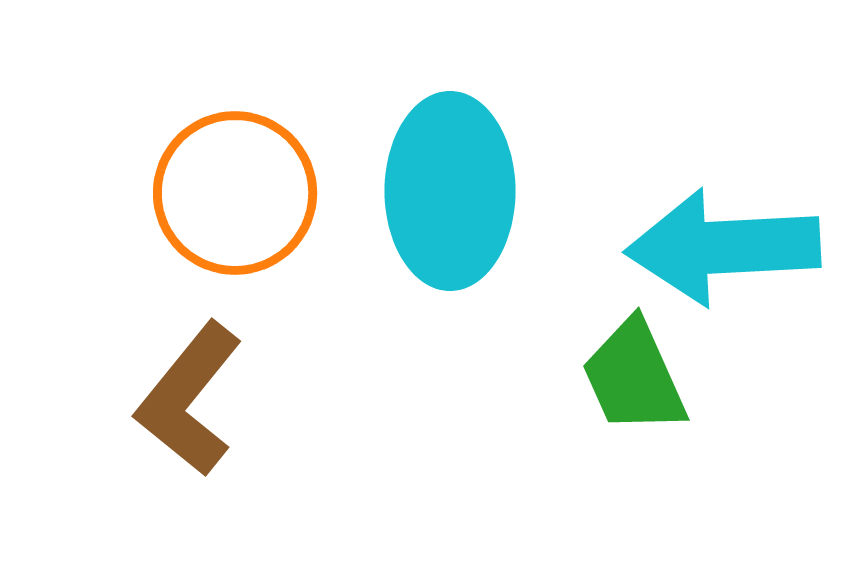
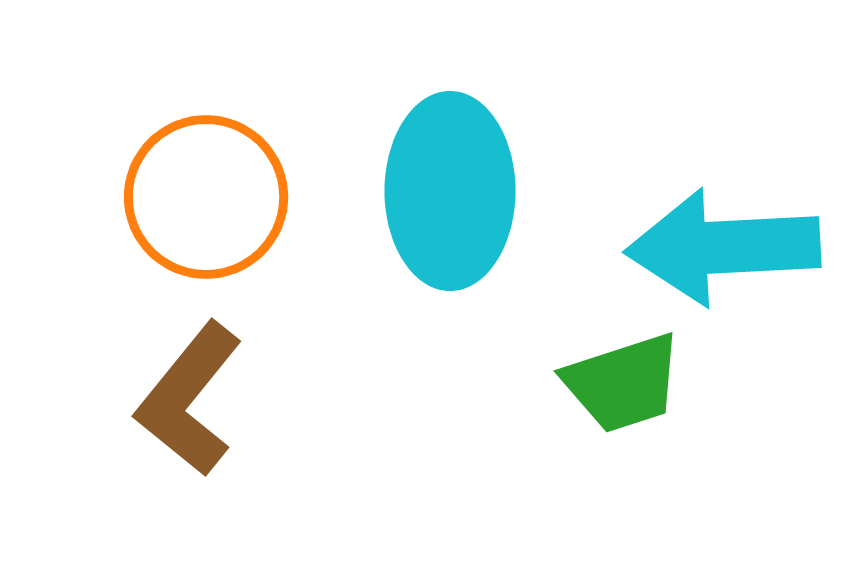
orange circle: moved 29 px left, 4 px down
green trapezoid: moved 11 px left, 6 px down; rotated 84 degrees counterclockwise
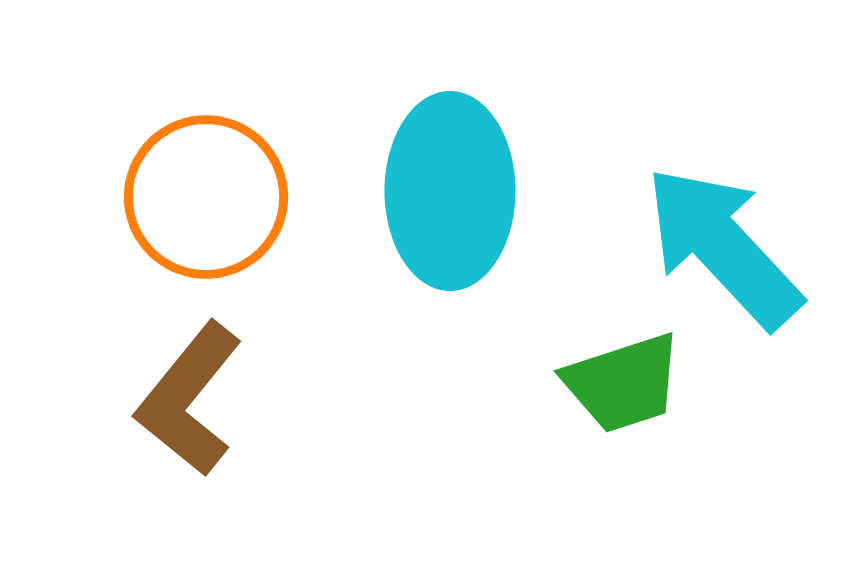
cyan arrow: rotated 50 degrees clockwise
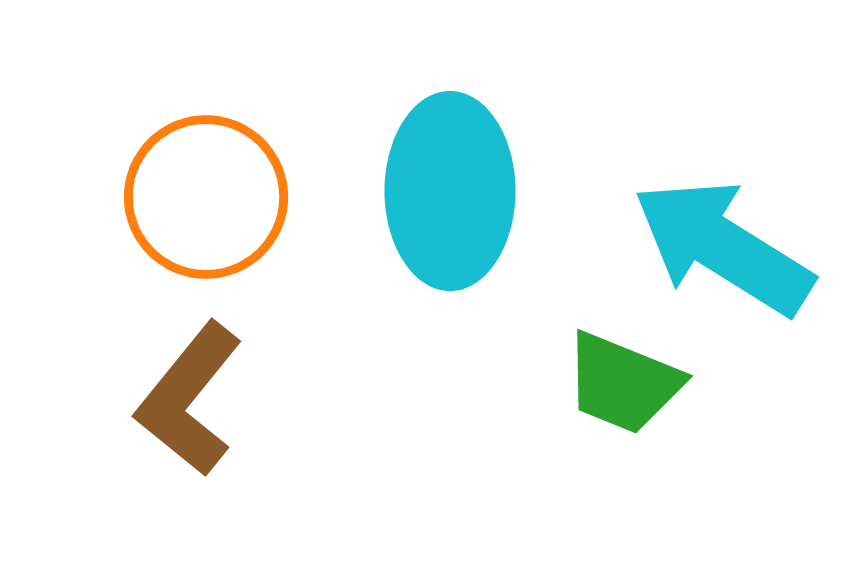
cyan arrow: rotated 15 degrees counterclockwise
green trapezoid: rotated 40 degrees clockwise
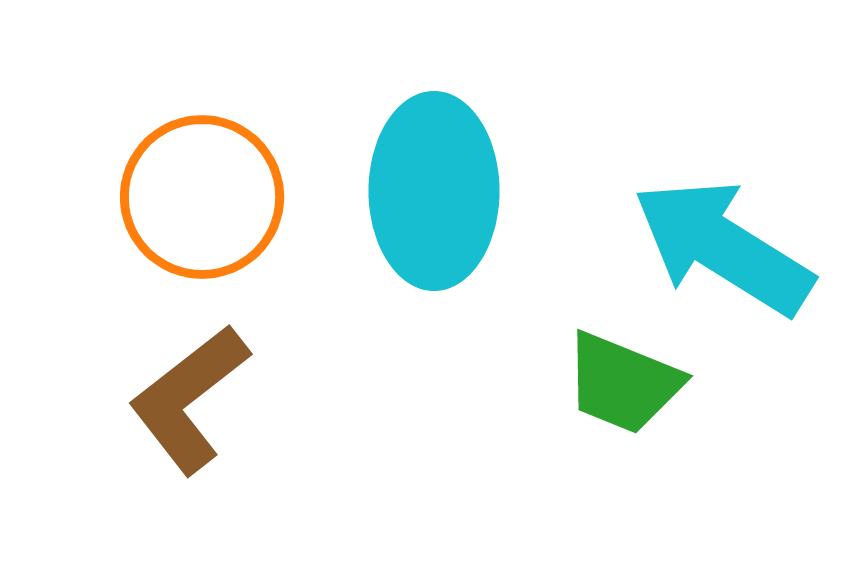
cyan ellipse: moved 16 px left
orange circle: moved 4 px left
brown L-shape: rotated 13 degrees clockwise
